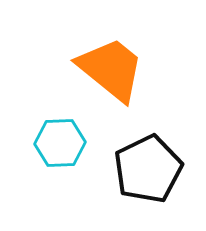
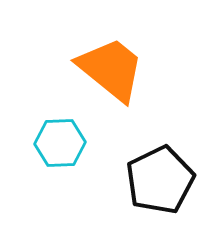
black pentagon: moved 12 px right, 11 px down
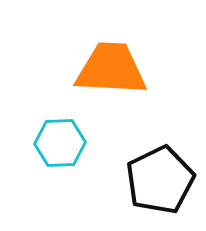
orange trapezoid: rotated 36 degrees counterclockwise
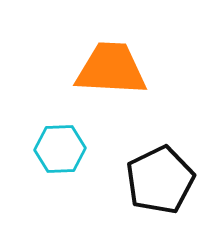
cyan hexagon: moved 6 px down
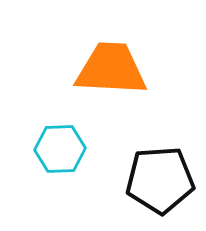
black pentagon: rotated 22 degrees clockwise
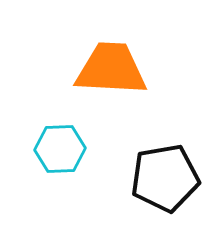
black pentagon: moved 5 px right, 2 px up; rotated 6 degrees counterclockwise
